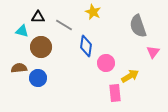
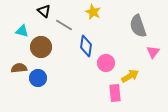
black triangle: moved 6 px right, 6 px up; rotated 40 degrees clockwise
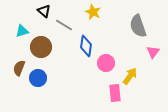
cyan triangle: rotated 32 degrees counterclockwise
brown semicircle: rotated 63 degrees counterclockwise
yellow arrow: rotated 24 degrees counterclockwise
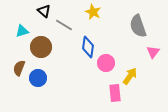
blue diamond: moved 2 px right, 1 px down
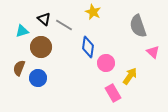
black triangle: moved 8 px down
pink triangle: rotated 24 degrees counterclockwise
pink rectangle: moved 2 px left; rotated 24 degrees counterclockwise
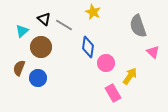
cyan triangle: rotated 24 degrees counterclockwise
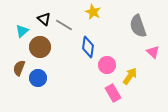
brown circle: moved 1 px left
pink circle: moved 1 px right, 2 px down
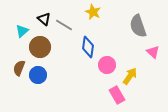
blue circle: moved 3 px up
pink rectangle: moved 4 px right, 2 px down
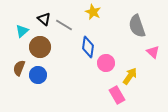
gray semicircle: moved 1 px left
pink circle: moved 1 px left, 2 px up
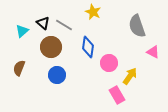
black triangle: moved 1 px left, 4 px down
brown circle: moved 11 px right
pink triangle: rotated 16 degrees counterclockwise
pink circle: moved 3 px right
blue circle: moved 19 px right
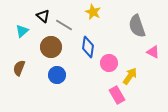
black triangle: moved 7 px up
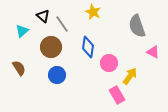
gray line: moved 2 px left, 1 px up; rotated 24 degrees clockwise
brown semicircle: rotated 126 degrees clockwise
